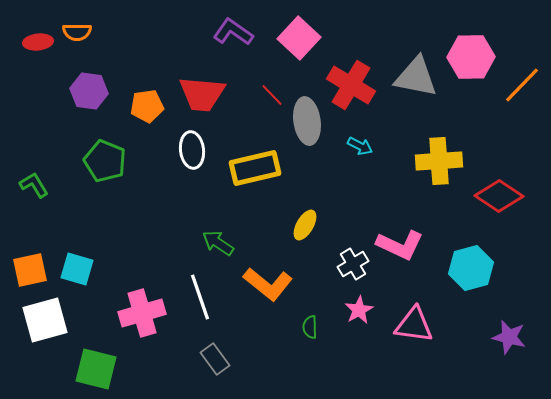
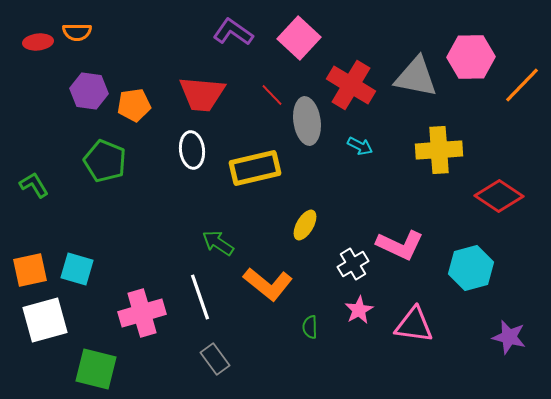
orange pentagon: moved 13 px left, 1 px up
yellow cross: moved 11 px up
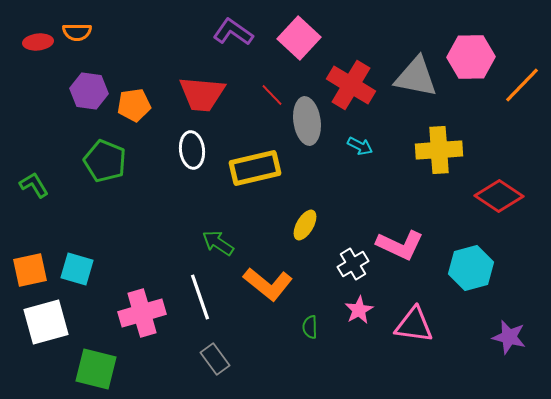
white square: moved 1 px right, 2 px down
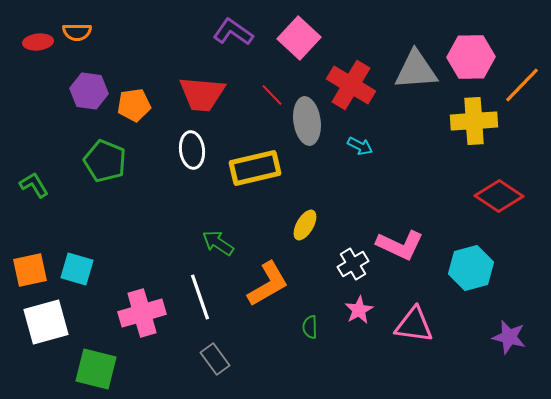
gray triangle: moved 7 px up; rotated 15 degrees counterclockwise
yellow cross: moved 35 px right, 29 px up
orange L-shape: rotated 69 degrees counterclockwise
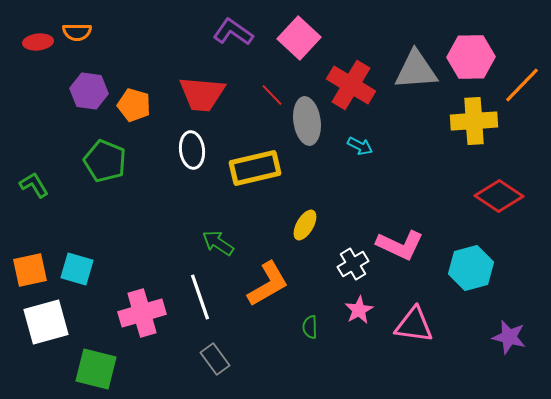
orange pentagon: rotated 24 degrees clockwise
